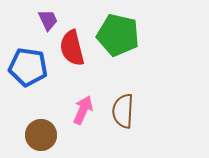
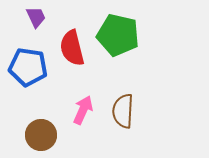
purple trapezoid: moved 12 px left, 3 px up
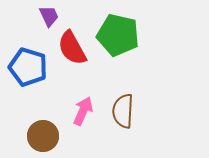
purple trapezoid: moved 13 px right, 1 px up
red semicircle: rotated 15 degrees counterclockwise
blue pentagon: rotated 9 degrees clockwise
pink arrow: moved 1 px down
brown circle: moved 2 px right, 1 px down
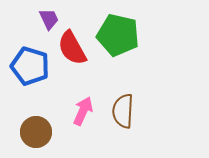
purple trapezoid: moved 3 px down
blue pentagon: moved 2 px right, 1 px up
brown circle: moved 7 px left, 4 px up
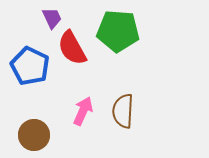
purple trapezoid: moved 3 px right, 1 px up
green pentagon: moved 4 px up; rotated 9 degrees counterclockwise
blue pentagon: rotated 9 degrees clockwise
brown circle: moved 2 px left, 3 px down
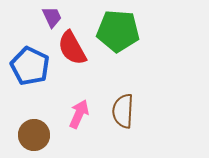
purple trapezoid: moved 1 px up
pink arrow: moved 4 px left, 3 px down
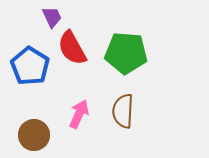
green pentagon: moved 8 px right, 22 px down
blue pentagon: rotated 6 degrees clockwise
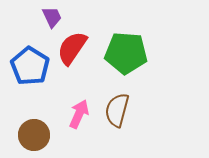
red semicircle: rotated 63 degrees clockwise
brown semicircle: moved 6 px left, 1 px up; rotated 12 degrees clockwise
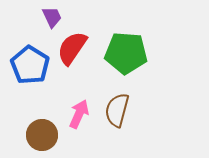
blue pentagon: moved 1 px up
brown circle: moved 8 px right
